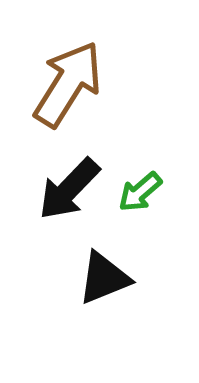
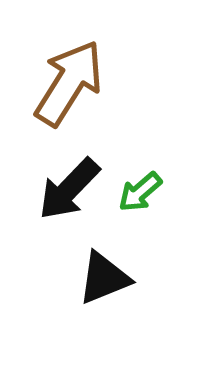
brown arrow: moved 1 px right, 1 px up
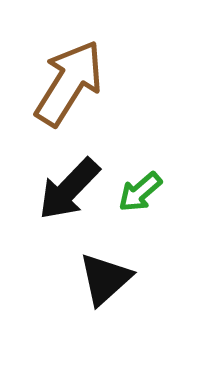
black triangle: moved 1 px right, 1 px down; rotated 20 degrees counterclockwise
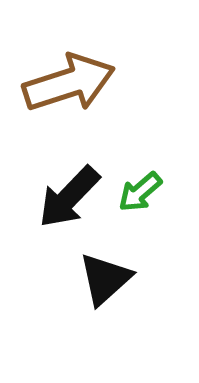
brown arrow: rotated 40 degrees clockwise
black arrow: moved 8 px down
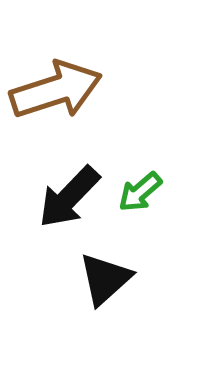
brown arrow: moved 13 px left, 7 px down
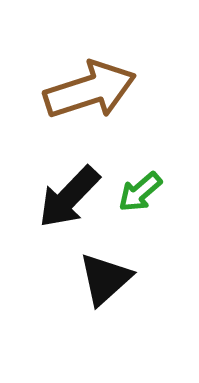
brown arrow: moved 34 px right
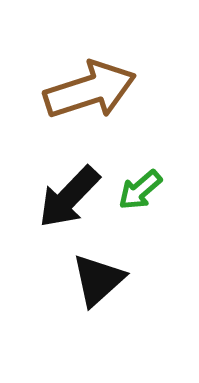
green arrow: moved 2 px up
black triangle: moved 7 px left, 1 px down
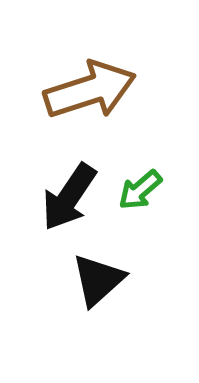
black arrow: rotated 10 degrees counterclockwise
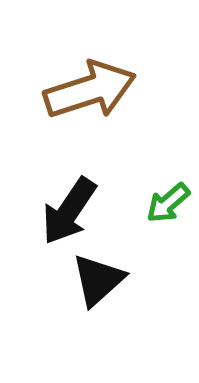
green arrow: moved 28 px right, 13 px down
black arrow: moved 14 px down
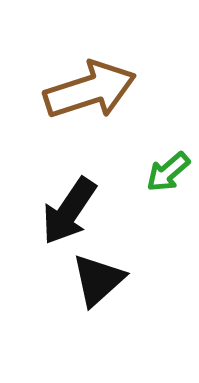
green arrow: moved 31 px up
